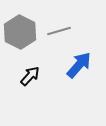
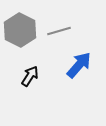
gray hexagon: moved 2 px up
black arrow: rotated 10 degrees counterclockwise
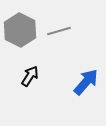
blue arrow: moved 7 px right, 17 px down
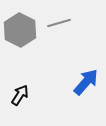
gray line: moved 8 px up
black arrow: moved 10 px left, 19 px down
